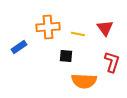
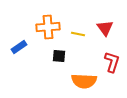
black square: moved 7 px left
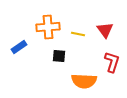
red triangle: moved 2 px down
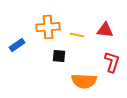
red triangle: rotated 48 degrees counterclockwise
yellow line: moved 1 px left, 1 px down
blue rectangle: moved 2 px left, 2 px up
